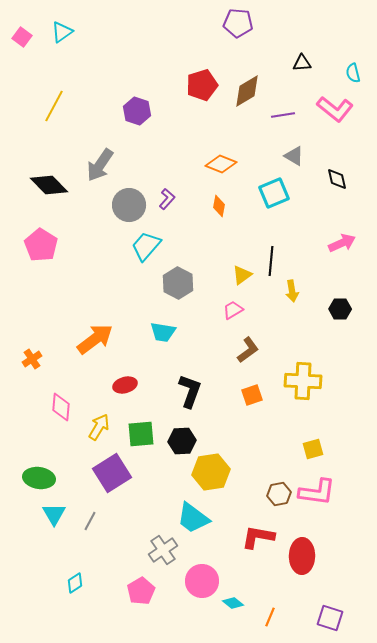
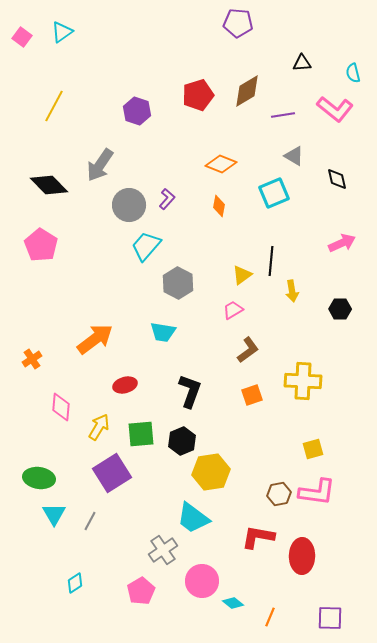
red pentagon at (202, 85): moved 4 px left, 10 px down
black hexagon at (182, 441): rotated 20 degrees counterclockwise
purple square at (330, 618): rotated 16 degrees counterclockwise
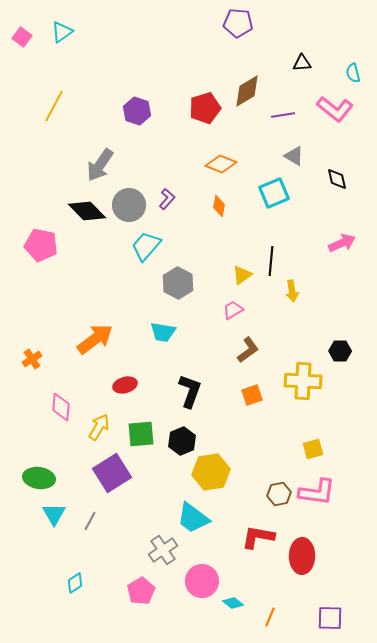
red pentagon at (198, 95): moved 7 px right, 13 px down
black diamond at (49, 185): moved 38 px right, 26 px down
pink pentagon at (41, 245): rotated 20 degrees counterclockwise
black hexagon at (340, 309): moved 42 px down
